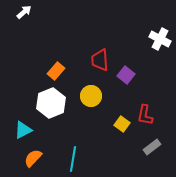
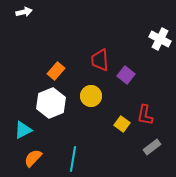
white arrow: rotated 28 degrees clockwise
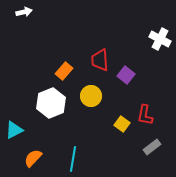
orange rectangle: moved 8 px right
cyan triangle: moved 9 px left
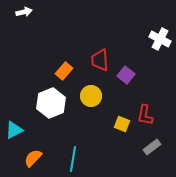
yellow square: rotated 14 degrees counterclockwise
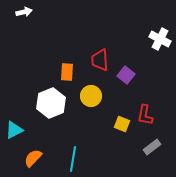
orange rectangle: moved 3 px right, 1 px down; rotated 36 degrees counterclockwise
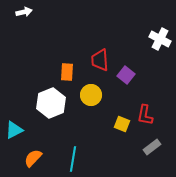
yellow circle: moved 1 px up
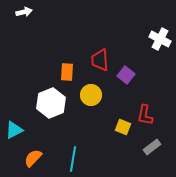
yellow square: moved 1 px right, 3 px down
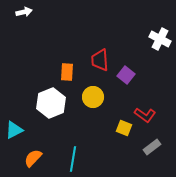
yellow circle: moved 2 px right, 2 px down
red L-shape: rotated 65 degrees counterclockwise
yellow square: moved 1 px right, 1 px down
